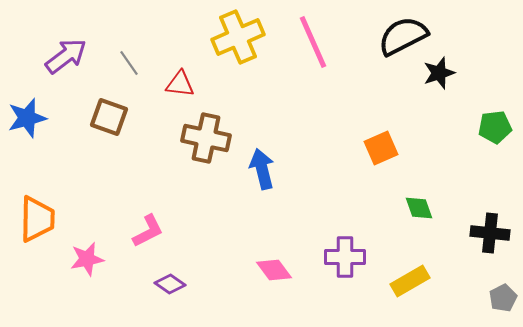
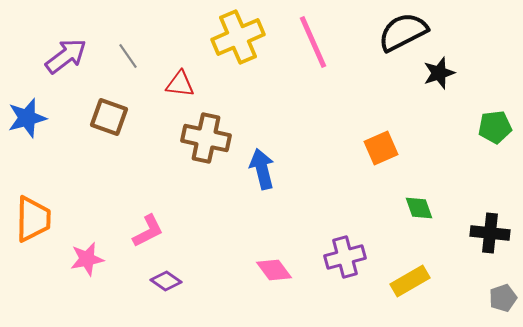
black semicircle: moved 4 px up
gray line: moved 1 px left, 7 px up
orange trapezoid: moved 4 px left
purple cross: rotated 15 degrees counterclockwise
purple diamond: moved 4 px left, 3 px up
gray pentagon: rotated 8 degrees clockwise
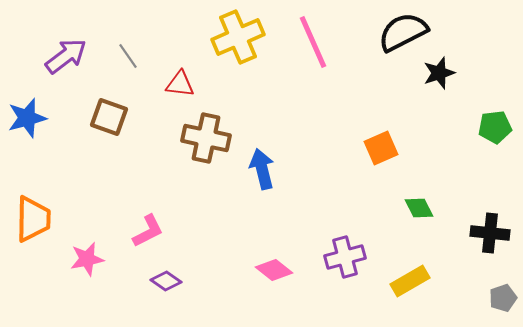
green diamond: rotated 8 degrees counterclockwise
pink diamond: rotated 15 degrees counterclockwise
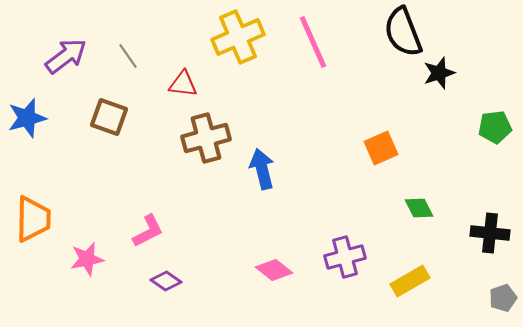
black semicircle: rotated 84 degrees counterclockwise
red triangle: moved 3 px right
brown cross: rotated 27 degrees counterclockwise
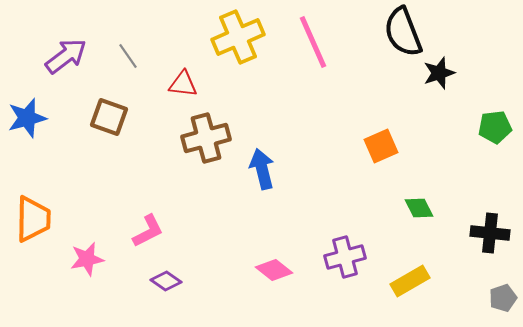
orange square: moved 2 px up
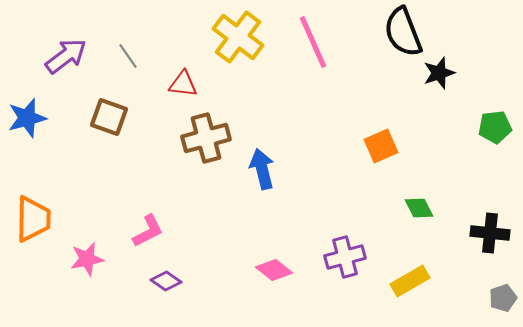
yellow cross: rotated 30 degrees counterclockwise
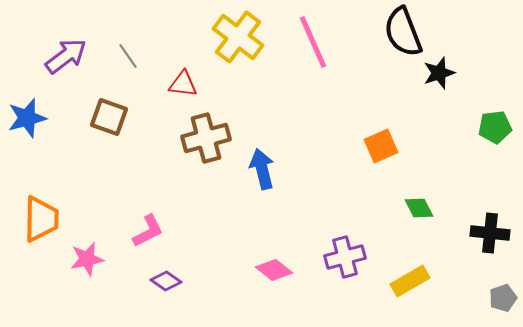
orange trapezoid: moved 8 px right
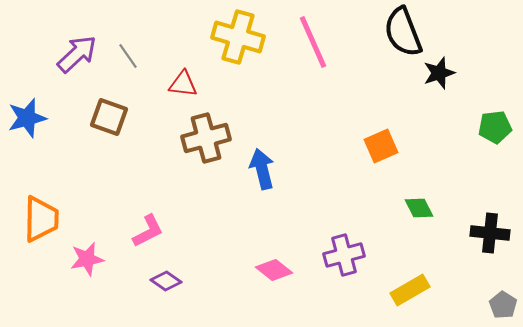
yellow cross: rotated 21 degrees counterclockwise
purple arrow: moved 11 px right, 2 px up; rotated 6 degrees counterclockwise
purple cross: moved 1 px left, 2 px up
yellow rectangle: moved 9 px down
gray pentagon: moved 7 px down; rotated 20 degrees counterclockwise
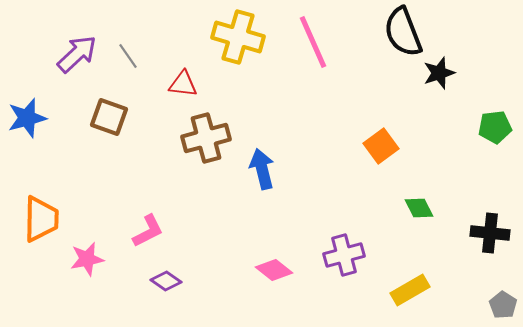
orange square: rotated 12 degrees counterclockwise
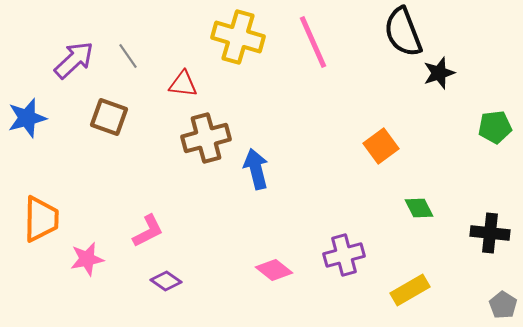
purple arrow: moved 3 px left, 6 px down
blue arrow: moved 6 px left
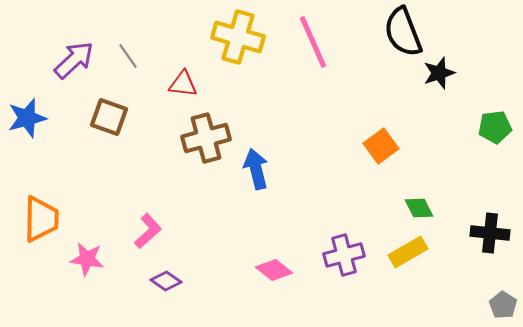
pink L-shape: rotated 15 degrees counterclockwise
pink star: rotated 20 degrees clockwise
yellow rectangle: moved 2 px left, 38 px up
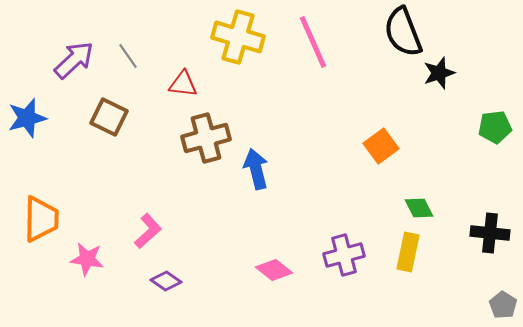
brown square: rotated 6 degrees clockwise
yellow rectangle: rotated 48 degrees counterclockwise
